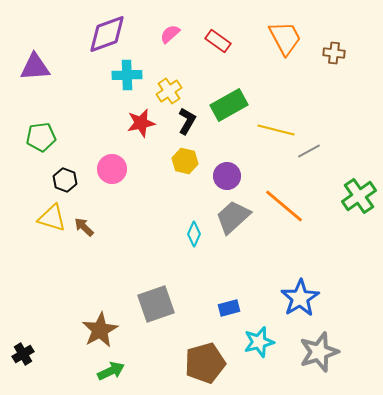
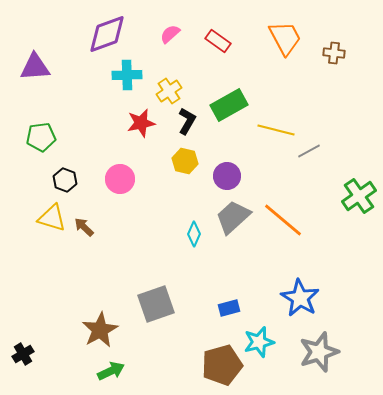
pink circle: moved 8 px right, 10 px down
orange line: moved 1 px left, 14 px down
blue star: rotated 9 degrees counterclockwise
brown pentagon: moved 17 px right, 2 px down
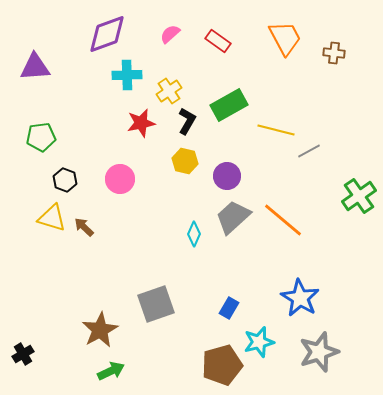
blue rectangle: rotated 45 degrees counterclockwise
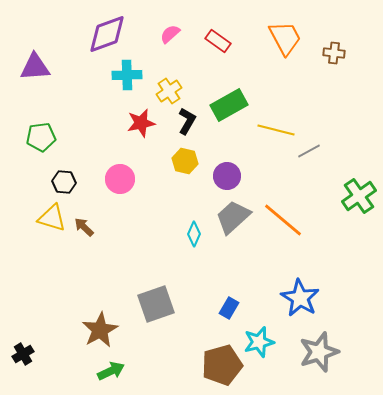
black hexagon: moved 1 px left, 2 px down; rotated 15 degrees counterclockwise
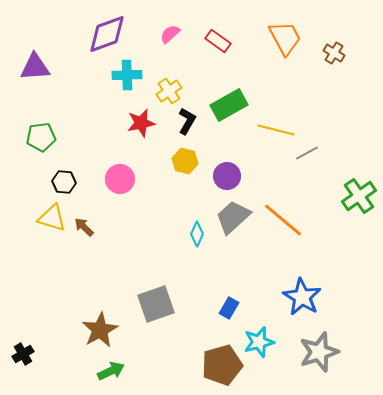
brown cross: rotated 25 degrees clockwise
gray line: moved 2 px left, 2 px down
cyan diamond: moved 3 px right
blue star: moved 2 px right, 1 px up
